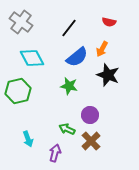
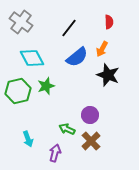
red semicircle: rotated 104 degrees counterclockwise
green star: moved 23 px left; rotated 30 degrees counterclockwise
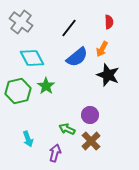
green star: rotated 18 degrees counterclockwise
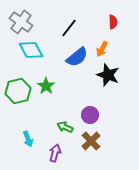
red semicircle: moved 4 px right
cyan diamond: moved 1 px left, 8 px up
green arrow: moved 2 px left, 2 px up
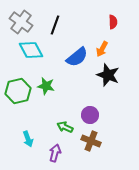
black line: moved 14 px left, 3 px up; rotated 18 degrees counterclockwise
green star: rotated 24 degrees counterclockwise
brown cross: rotated 24 degrees counterclockwise
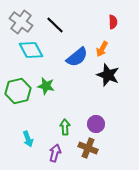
black line: rotated 66 degrees counterclockwise
purple circle: moved 6 px right, 9 px down
green arrow: rotated 63 degrees clockwise
brown cross: moved 3 px left, 7 px down
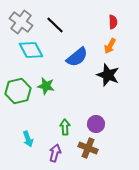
orange arrow: moved 8 px right, 3 px up
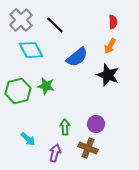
gray cross: moved 2 px up; rotated 10 degrees clockwise
cyan arrow: rotated 28 degrees counterclockwise
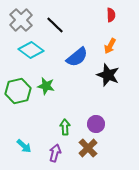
red semicircle: moved 2 px left, 7 px up
cyan diamond: rotated 25 degrees counterclockwise
cyan arrow: moved 4 px left, 7 px down
brown cross: rotated 24 degrees clockwise
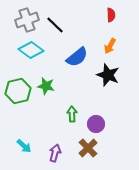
gray cross: moved 6 px right; rotated 25 degrees clockwise
green arrow: moved 7 px right, 13 px up
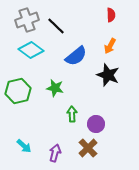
black line: moved 1 px right, 1 px down
blue semicircle: moved 1 px left, 1 px up
green star: moved 9 px right, 2 px down
